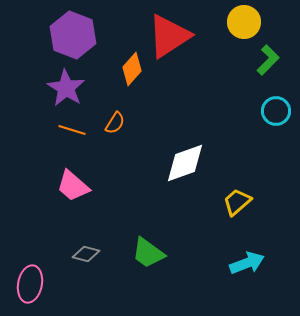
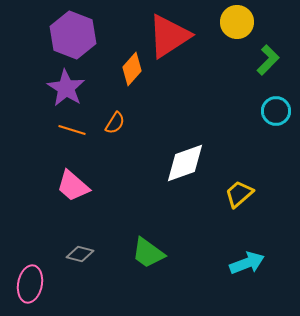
yellow circle: moved 7 px left
yellow trapezoid: moved 2 px right, 8 px up
gray diamond: moved 6 px left
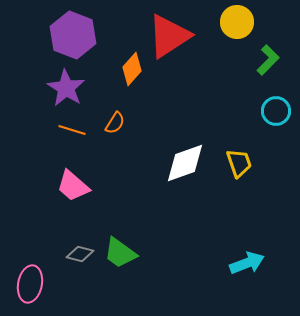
yellow trapezoid: moved 31 px up; rotated 112 degrees clockwise
green trapezoid: moved 28 px left
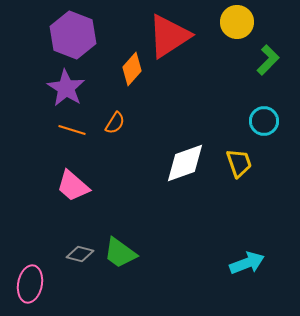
cyan circle: moved 12 px left, 10 px down
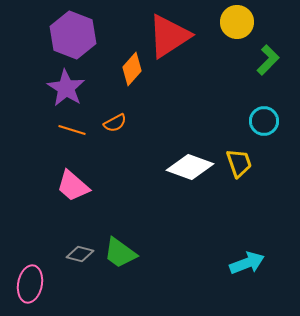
orange semicircle: rotated 30 degrees clockwise
white diamond: moved 5 px right, 4 px down; rotated 39 degrees clockwise
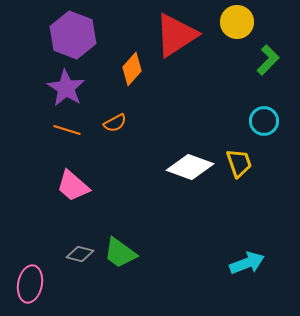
red triangle: moved 7 px right, 1 px up
orange line: moved 5 px left
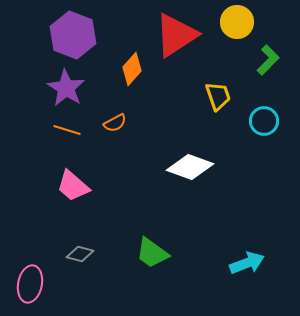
yellow trapezoid: moved 21 px left, 67 px up
green trapezoid: moved 32 px right
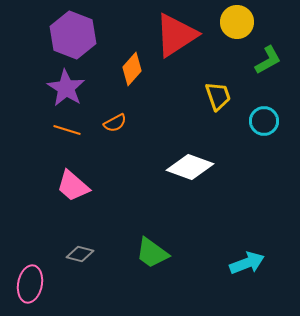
green L-shape: rotated 16 degrees clockwise
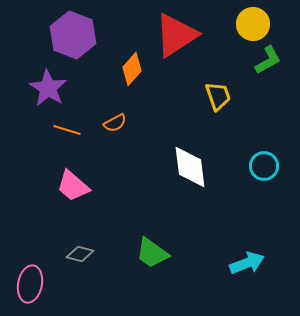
yellow circle: moved 16 px right, 2 px down
purple star: moved 18 px left
cyan circle: moved 45 px down
white diamond: rotated 63 degrees clockwise
